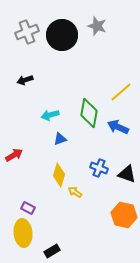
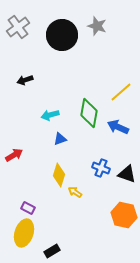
gray cross: moved 9 px left, 5 px up; rotated 15 degrees counterclockwise
blue cross: moved 2 px right
yellow ellipse: moved 1 px right; rotated 24 degrees clockwise
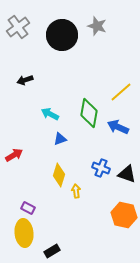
cyan arrow: moved 1 px up; rotated 42 degrees clockwise
yellow arrow: moved 1 px right, 1 px up; rotated 48 degrees clockwise
yellow ellipse: rotated 24 degrees counterclockwise
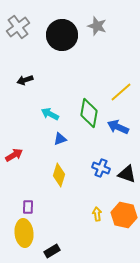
yellow arrow: moved 21 px right, 23 px down
purple rectangle: moved 1 px up; rotated 64 degrees clockwise
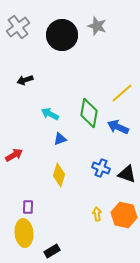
yellow line: moved 1 px right, 1 px down
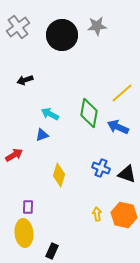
gray star: rotated 24 degrees counterclockwise
blue triangle: moved 18 px left, 4 px up
black rectangle: rotated 35 degrees counterclockwise
